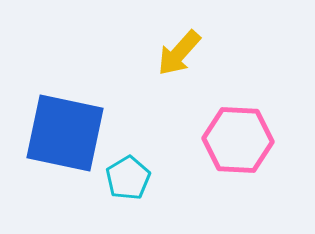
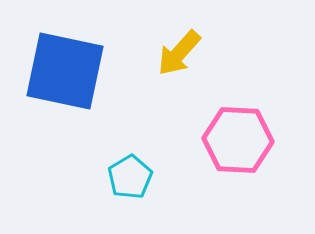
blue square: moved 62 px up
cyan pentagon: moved 2 px right, 1 px up
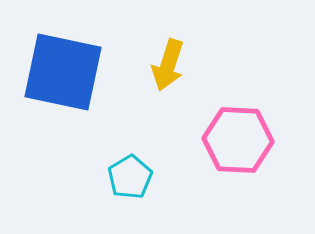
yellow arrow: moved 11 px left, 12 px down; rotated 24 degrees counterclockwise
blue square: moved 2 px left, 1 px down
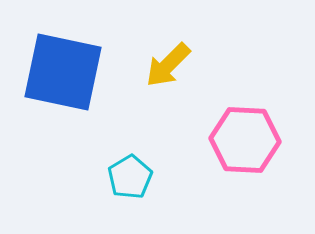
yellow arrow: rotated 27 degrees clockwise
pink hexagon: moved 7 px right
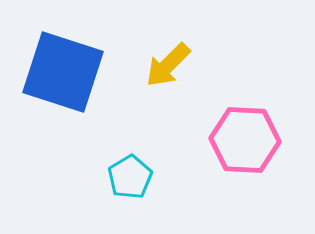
blue square: rotated 6 degrees clockwise
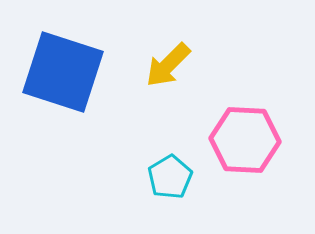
cyan pentagon: moved 40 px right
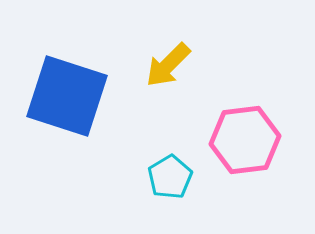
blue square: moved 4 px right, 24 px down
pink hexagon: rotated 10 degrees counterclockwise
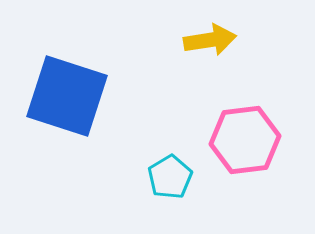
yellow arrow: moved 42 px right, 25 px up; rotated 144 degrees counterclockwise
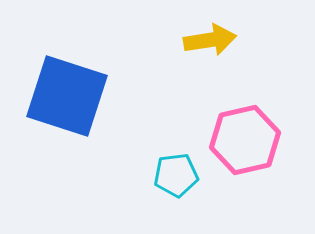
pink hexagon: rotated 6 degrees counterclockwise
cyan pentagon: moved 6 px right, 2 px up; rotated 24 degrees clockwise
